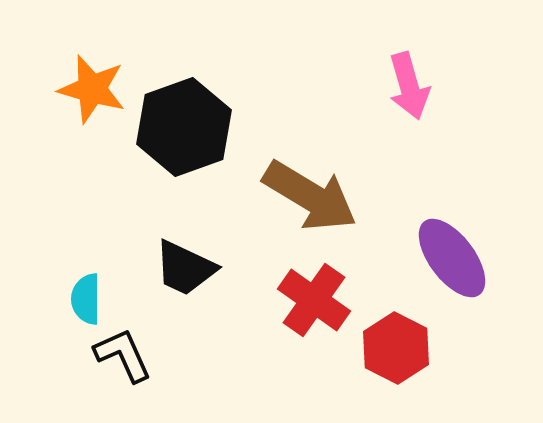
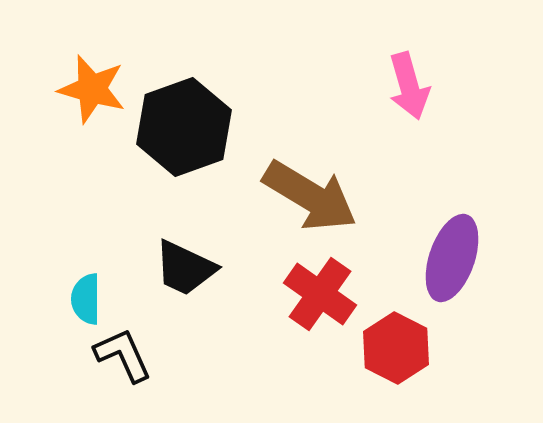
purple ellipse: rotated 56 degrees clockwise
red cross: moved 6 px right, 6 px up
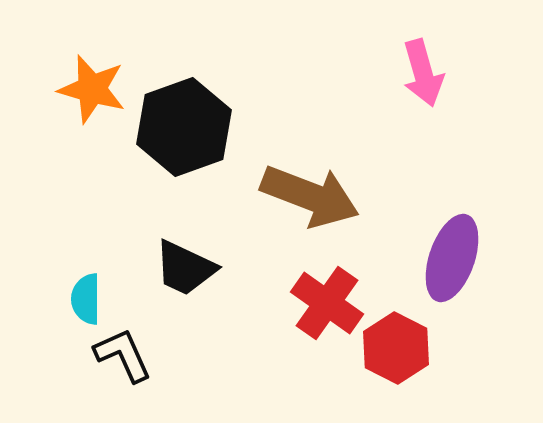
pink arrow: moved 14 px right, 13 px up
brown arrow: rotated 10 degrees counterclockwise
red cross: moved 7 px right, 9 px down
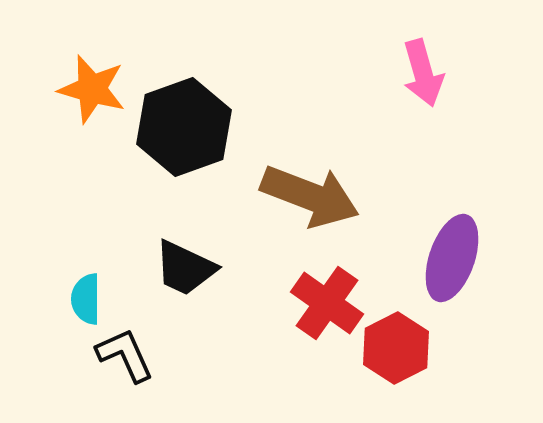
red hexagon: rotated 6 degrees clockwise
black L-shape: moved 2 px right
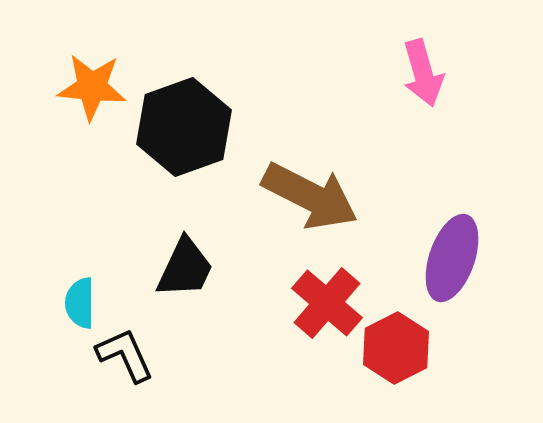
orange star: moved 2 px up; rotated 10 degrees counterclockwise
brown arrow: rotated 6 degrees clockwise
black trapezoid: rotated 90 degrees counterclockwise
cyan semicircle: moved 6 px left, 4 px down
red cross: rotated 6 degrees clockwise
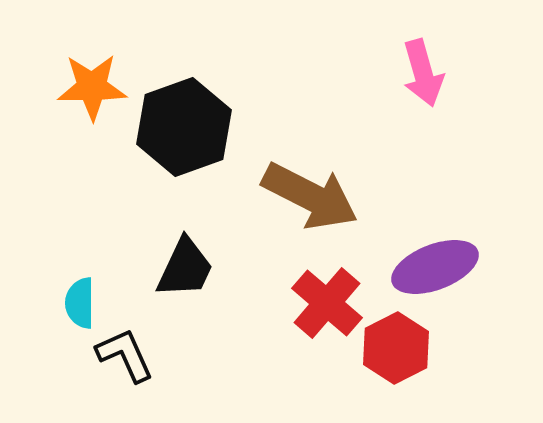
orange star: rotated 6 degrees counterclockwise
purple ellipse: moved 17 px left, 9 px down; rotated 50 degrees clockwise
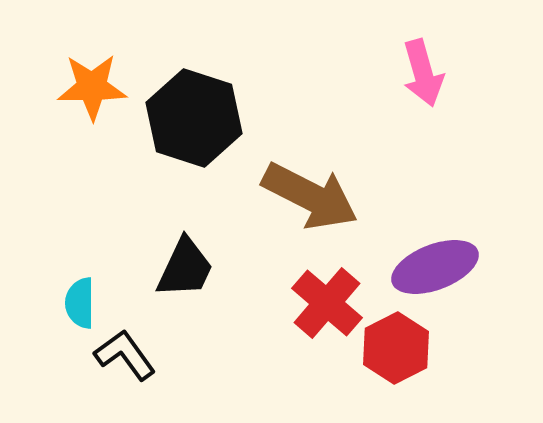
black hexagon: moved 10 px right, 9 px up; rotated 22 degrees counterclockwise
black L-shape: rotated 12 degrees counterclockwise
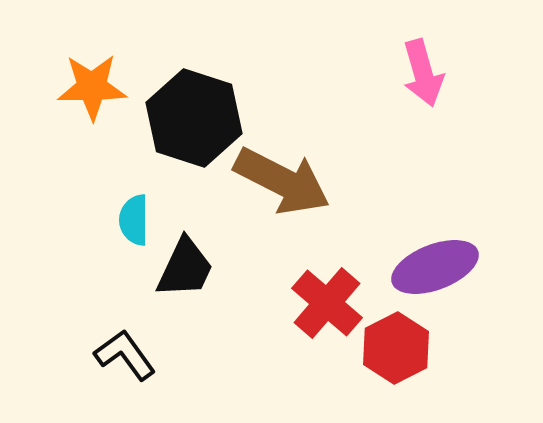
brown arrow: moved 28 px left, 15 px up
cyan semicircle: moved 54 px right, 83 px up
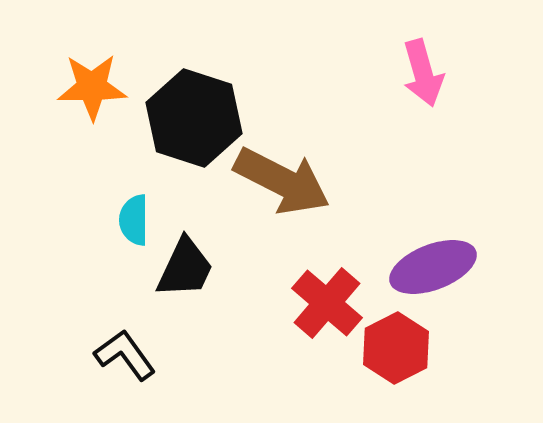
purple ellipse: moved 2 px left
